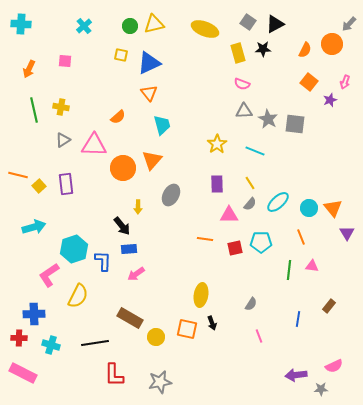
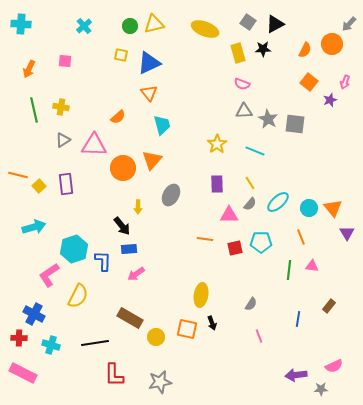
blue cross at (34, 314): rotated 30 degrees clockwise
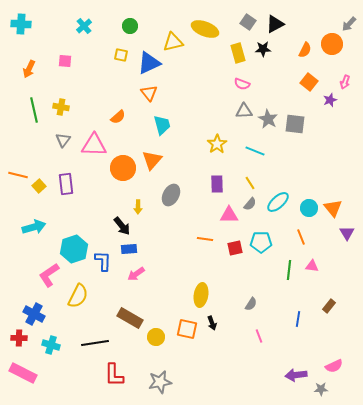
yellow triangle at (154, 24): moved 19 px right, 18 px down
gray triangle at (63, 140): rotated 21 degrees counterclockwise
